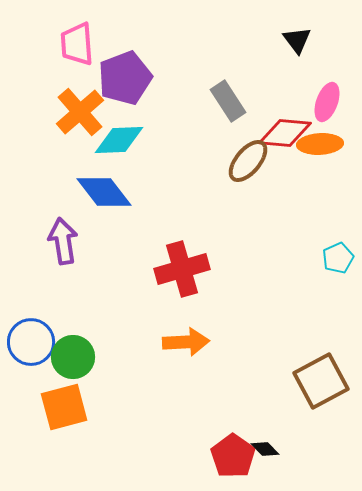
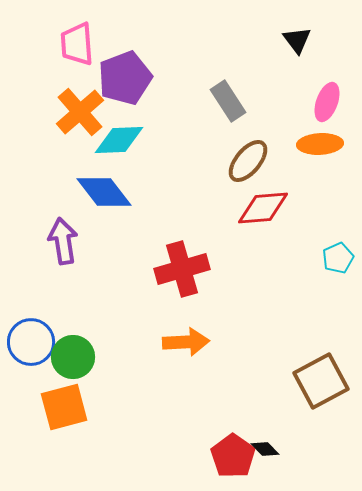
red diamond: moved 22 px left, 75 px down; rotated 10 degrees counterclockwise
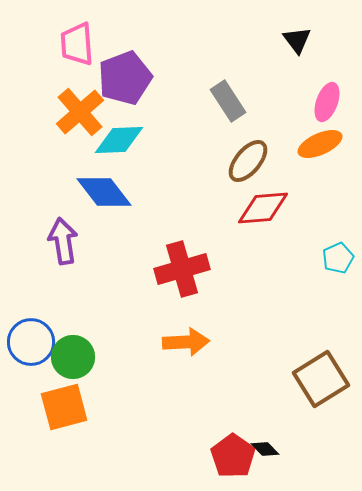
orange ellipse: rotated 21 degrees counterclockwise
brown square: moved 2 px up; rotated 4 degrees counterclockwise
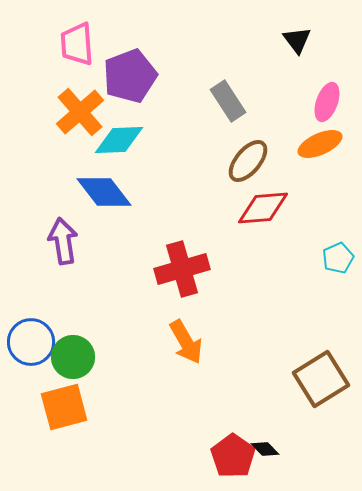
purple pentagon: moved 5 px right, 2 px up
orange arrow: rotated 63 degrees clockwise
